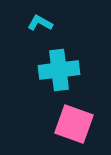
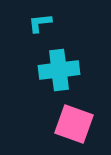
cyan L-shape: rotated 35 degrees counterclockwise
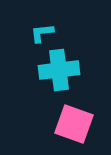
cyan L-shape: moved 2 px right, 10 px down
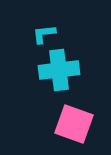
cyan L-shape: moved 2 px right, 1 px down
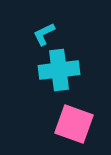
cyan L-shape: rotated 20 degrees counterclockwise
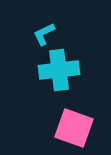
pink square: moved 4 px down
